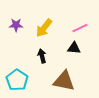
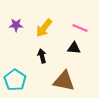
pink line: rotated 49 degrees clockwise
cyan pentagon: moved 2 px left
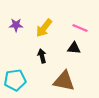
cyan pentagon: rotated 30 degrees clockwise
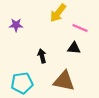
yellow arrow: moved 14 px right, 15 px up
cyan pentagon: moved 7 px right, 3 px down
